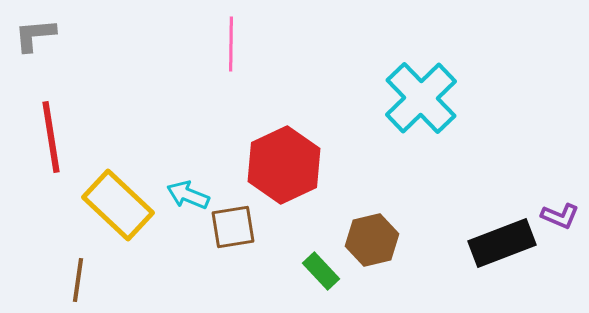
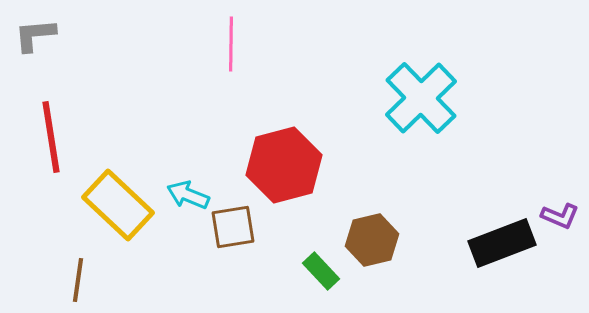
red hexagon: rotated 10 degrees clockwise
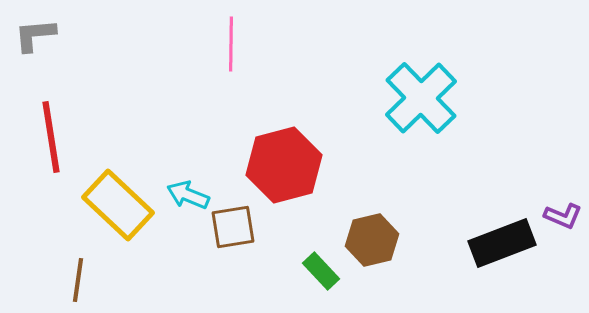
purple L-shape: moved 3 px right
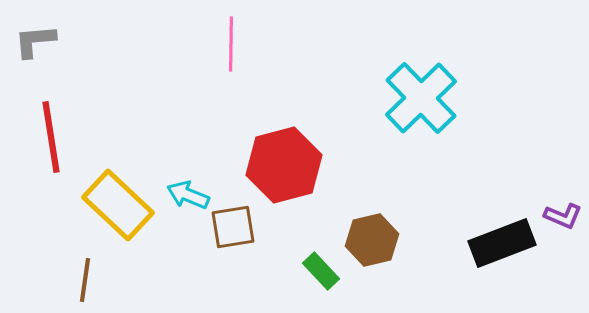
gray L-shape: moved 6 px down
brown line: moved 7 px right
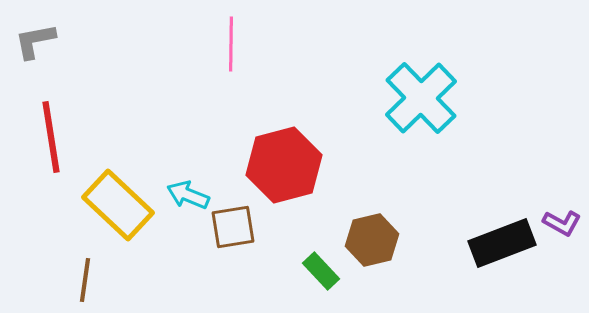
gray L-shape: rotated 6 degrees counterclockwise
purple L-shape: moved 1 px left, 7 px down; rotated 6 degrees clockwise
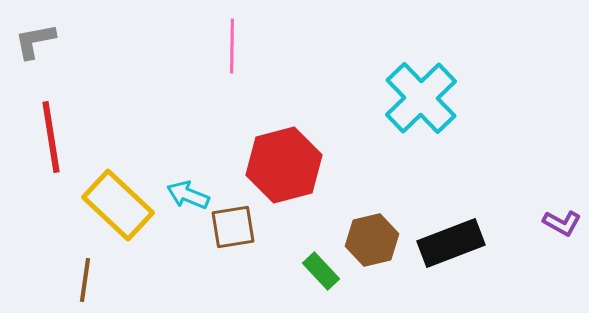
pink line: moved 1 px right, 2 px down
black rectangle: moved 51 px left
